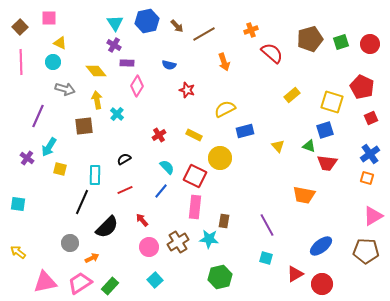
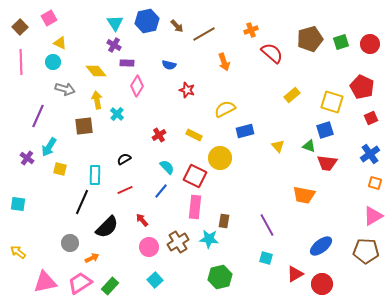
pink square at (49, 18): rotated 28 degrees counterclockwise
orange square at (367, 178): moved 8 px right, 5 px down
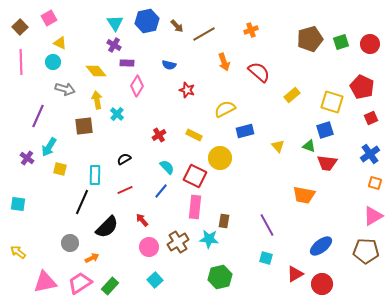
red semicircle at (272, 53): moved 13 px left, 19 px down
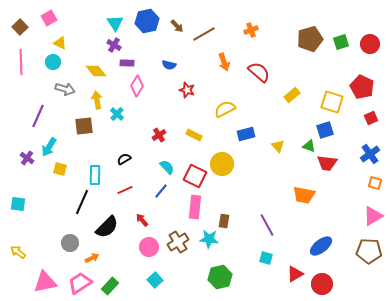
blue rectangle at (245, 131): moved 1 px right, 3 px down
yellow circle at (220, 158): moved 2 px right, 6 px down
brown pentagon at (366, 251): moved 3 px right
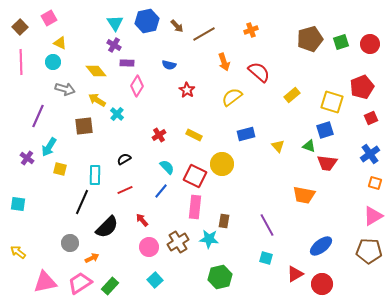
red pentagon at (362, 87): rotated 25 degrees clockwise
red star at (187, 90): rotated 14 degrees clockwise
yellow arrow at (97, 100): rotated 48 degrees counterclockwise
yellow semicircle at (225, 109): moved 7 px right, 12 px up; rotated 10 degrees counterclockwise
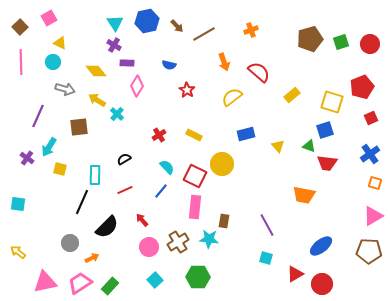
brown square at (84, 126): moved 5 px left, 1 px down
green hexagon at (220, 277): moved 22 px left; rotated 15 degrees clockwise
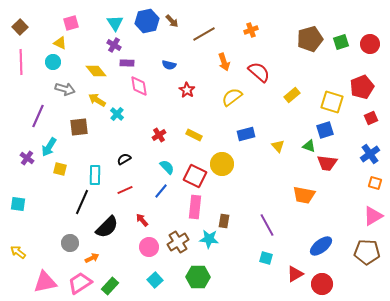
pink square at (49, 18): moved 22 px right, 5 px down; rotated 14 degrees clockwise
brown arrow at (177, 26): moved 5 px left, 5 px up
pink diamond at (137, 86): moved 2 px right; rotated 40 degrees counterclockwise
brown pentagon at (369, 251): moved 2 px left, 1 px down
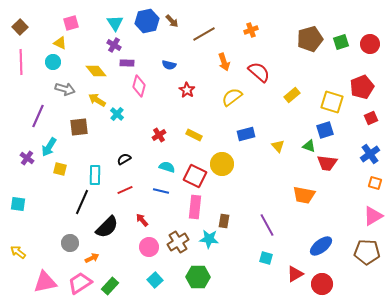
pink diamond at (139, 86): rotated 25 degrees clockwise
cyan semicircle at (167, 167): rotated 28 degrees counterclockwise
blue line at (161, 191): rotated 63 degrees clockwise
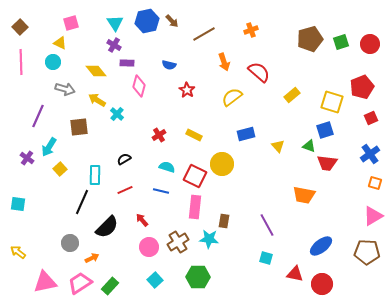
yellow square at (60, 169): rotated 32 degrees clockwise
red triangle at (295, 274): rotated 42 degrees clockwise
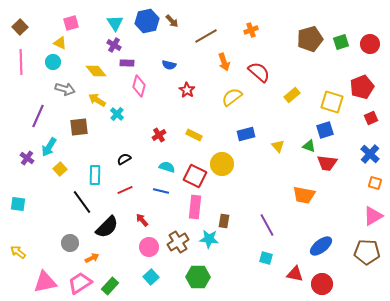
brown line at (204, 34): moved 2 px right, 2 px down
blue cross at (370, 154): rotated 12 degrees counterclockwise
black line at (82, 202): rotated 60 degrees counterclockwise
cyan square at (155, 280): moved 4 px left, 3 px up
